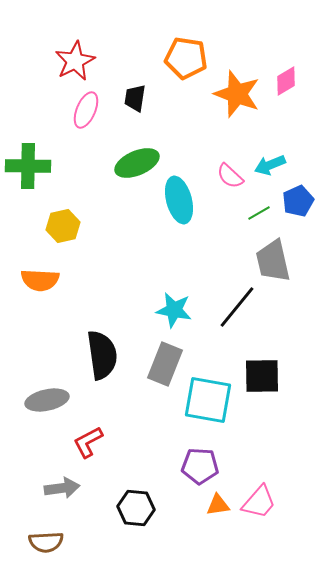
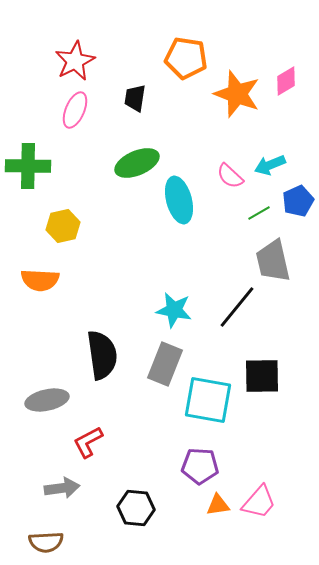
pink ellipse: moved 11 px left
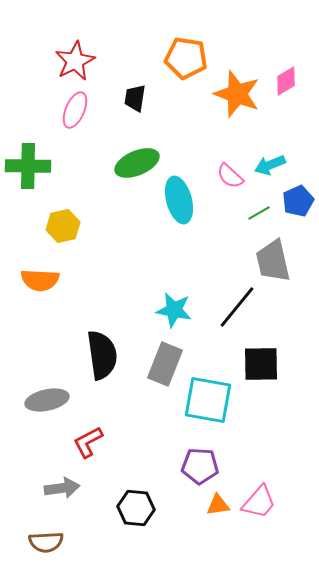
black square: moved 1 px left, 12 px up
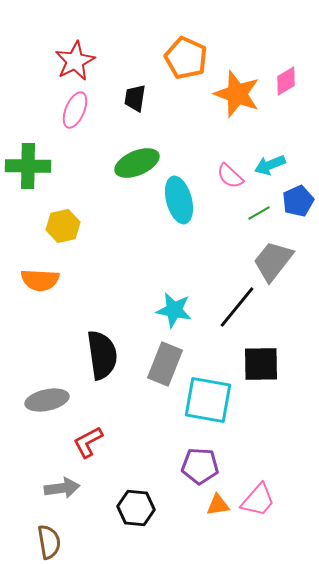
orange pentagon: rotated 15 degrees clockwise
gray trapezoid: rotated 51 degrees clockwise
pink trapezoid: moved 1 px left, 2 px up
brown semicircle: moved 3 px right; rotated 96 degrees counterclockwise
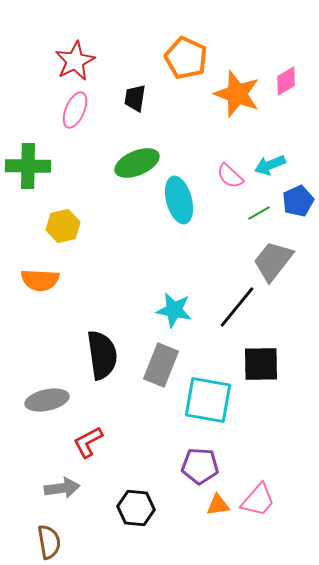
gray rectangle: moved 4 px left, 1 px down
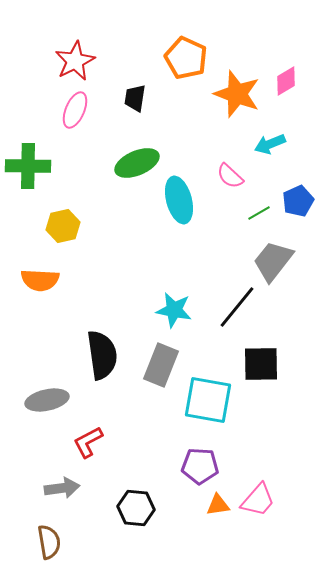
cyan arrow: moved 21 px up
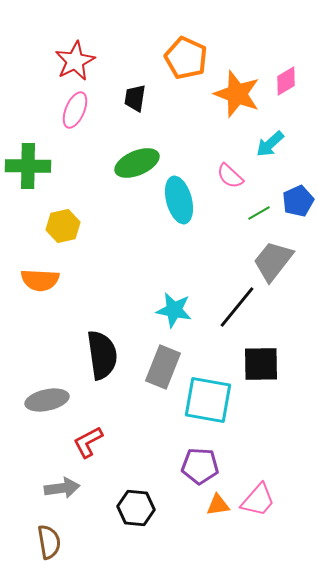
cyan arrow: rotated 20 degrees counterclockwise
gray rectangle: moved 2 px right, 2 px down
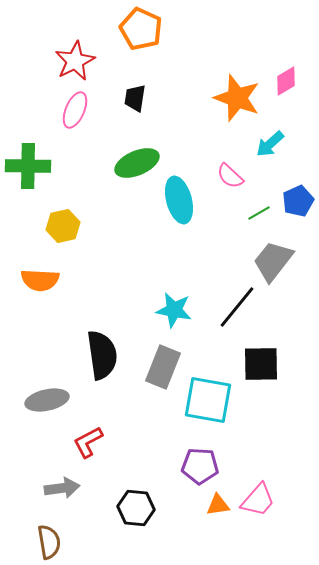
orange pentagon: moved 45 px left, 29 px up
orange star: moved 4 px down
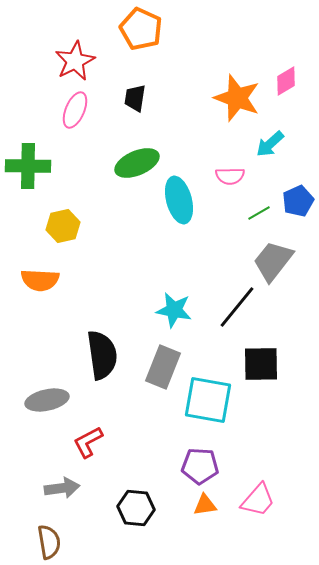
pink semicircle: rotated 44 degrees counterclockwise
orange triangle: moved 13 px left
